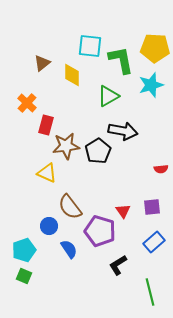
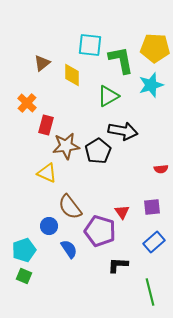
cyan square: moved 1 px up
red triangle: moved 1 px left, 1 px down
black L-shape: rotated 35 degrees clockwise
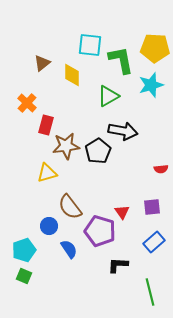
yellow triangle: rotated 40 degrees counterclockwise
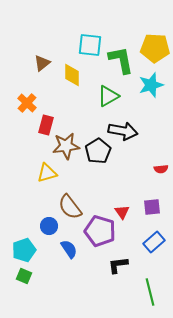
black L-shape: rotated 10 degrees counterclockwise
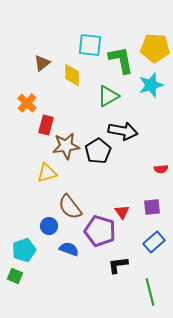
blue semicircle: rotated 36 degrees counterclockwise
green square: moved 9 px left
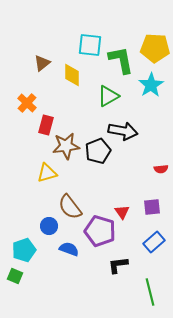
cyan star: rotated 15 degrees counterclockwise
black pentagon: rotated 10 degrees clockwise
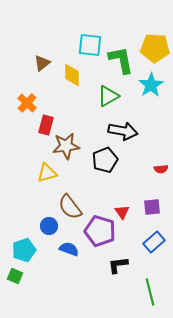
black pentagon: moved 7 px right, 9 px down
